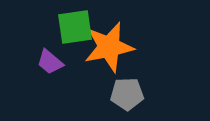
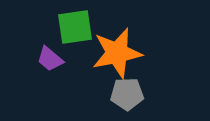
orange star: moved 8 px right, 6 px down
purple trapezoid: moved 3 px up
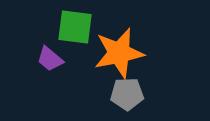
green square: rotated 15 degrees clockwise
orange star: moved 2 px right
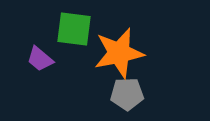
green square: moved 1 px left, 2 px down
purple trapezoid: moved 10 px left
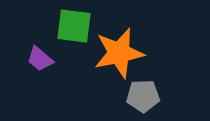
green square: moved 3 px up
gray pentagon: moved 16 px right, 2 px down
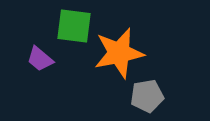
gray pentagon: moved 4 px right; rotated 8 degrees counterclockwise
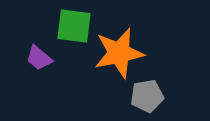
purple trapezoid: moved 1 px left, 1 px up
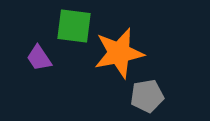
purple trapezoid: rotated 16 degrees clockwise
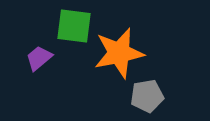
purple trapezoid: rotated 84 degrees clockwise
